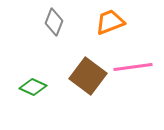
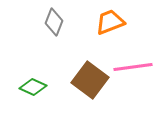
brown square: moved 2 px right, 4 px down
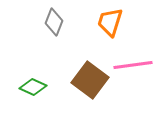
orange trapezoid: rotated 52 degrees counterclockwise
pink line: moved 2 px up
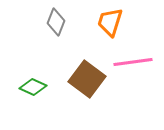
gray diamond: moved 2 px right
pink line: moved 3 px up
brown square: moved 3 px left, 1 px up
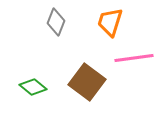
pink line: moved 1 px right, 4 px up
brown square: moved 3 px down
green diamond: rotated 16 degrees clockwise
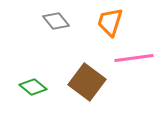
gray diamond: moved 1 px up; rotated 60 degrees counterclockwise
